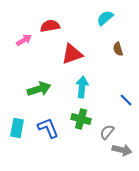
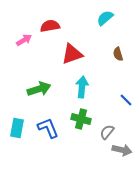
brown semicircle: moved 5 px down
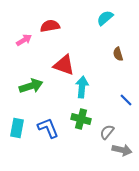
red triangle: moved 8 px left, 11 px down; rotated 40 degrees clockwise
green arrow: moved 8 px left, 3 px up
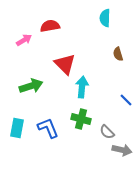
cyan semicircle: rotated 48 degrees counterclockwise
red triangle: moved 1 px right, 1 px up; rotated 25 degrees clockwise
gray semicircle: rotated 84 degrees counterclockwise
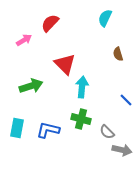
cyan semicircle: rotated 24 degrees clockwise
red semicircle: moved 3 px up; rotated 36 degrees counterclockwise
blue L-shape: moved 2 px down; rotated 55 degrees counterclockwise
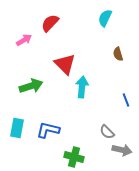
blue line: rotated 24 degrees clockwise
green cross: moved 7 px left, 38 px down
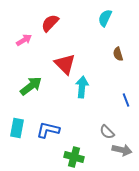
green arrow: rotated 20 degrees counterclockwise
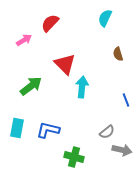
gray semicircle: rotated 84 degrees counterclockwise
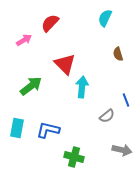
gray semicircle: moved 16 px up
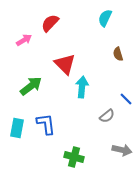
blue line: moved 1 px up; rotated 24 degrees counterclockwise
blue L-shape: moved 2 px left, 6 px up; rotated 70 degrees clockwise
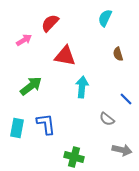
red triangle: moved 8 px up; rotated 35 degrees counterclockwise
gray semicircle: moved 3 px down; rotated 77 degrees clockwise
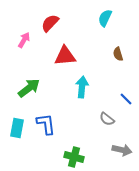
pink arrow: rotated 28 degrees counterclockwise
red triangle: rotated 15 degrees counterclockwise
green arrow: moved 2 px left, 2 px down
